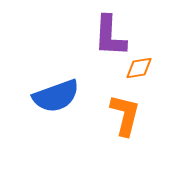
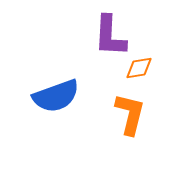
orange L-shape: moved 5 px right, 1 px up
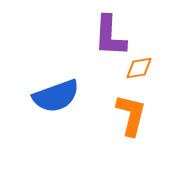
orange L-shape: moved 1 px right, 1 px down
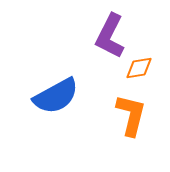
purple L-shape: rotated 24 degrees clockwise
blue semicircle: rotated 9 degrees counterclockwise
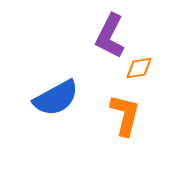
blue semicircle: moved 2 px down
orange L-shape: moved 6 px left
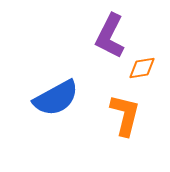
orange diamond: moved 3 px right
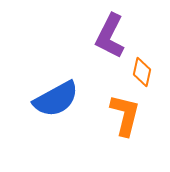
orange diamond: moved 4 px down; rotated 68 degrees counterclockwise
blue semicircle: moved 1 px down
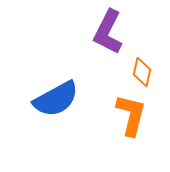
purple L-shape: moved 2 px left, 4 px up
orange L-shape: moved 6 px right
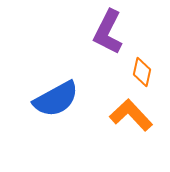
orange L-shape: rotated 57 degrees counterclockwise
